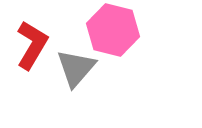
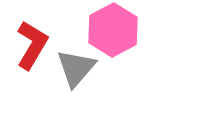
pink hexagon: rotated 18 degrees clockwise
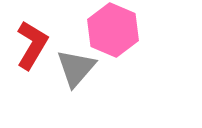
pink hexagon: rotated 9 degrees counterclockwise
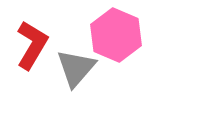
pink hexagon: moved 3 px right, 5 px down
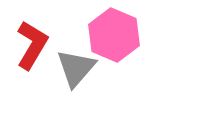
pink hexagon: moved 2 px left
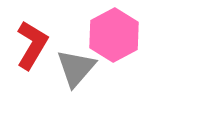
pink hexagon: rotated 9 degrees clockwise
